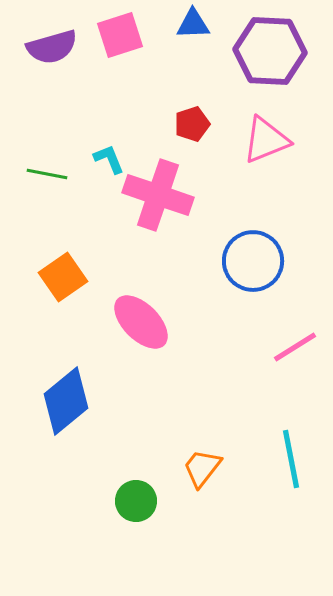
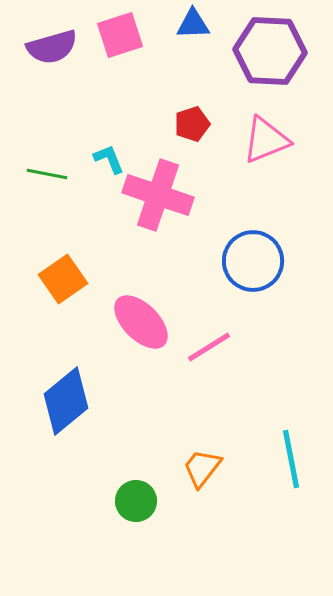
orange square: moved 2 px down
pink line: moved 86 px left
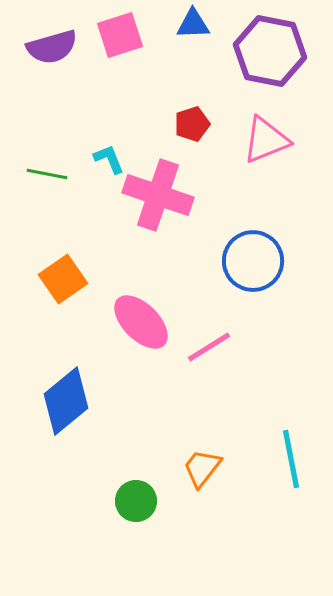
purple hexagon: rotated 8 degrees clockwise
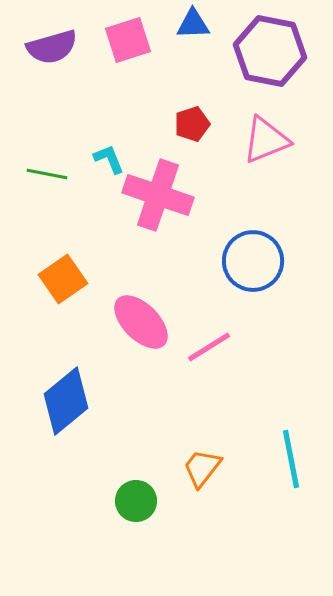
pink square: moved 8 px right, 5 px down
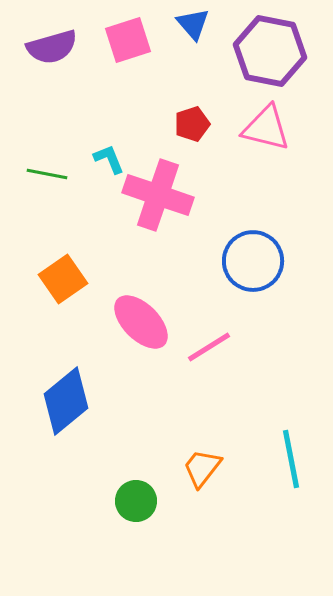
blue triangle: rotated 51 degrees clockwise
pink triangle: moved 12 px up; rotated 36 degrees clockwise
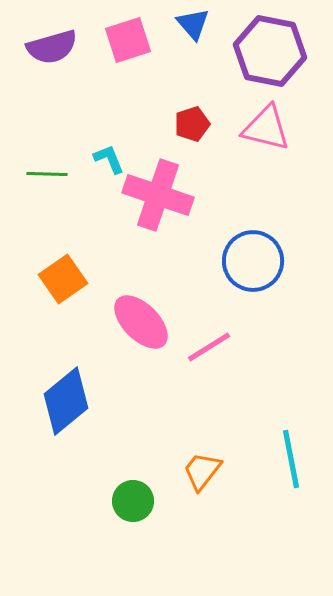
green line: rotated 9 degrees counterclockwise
orange trapezoid: moved 3 px down
green circle: moved 3 px left
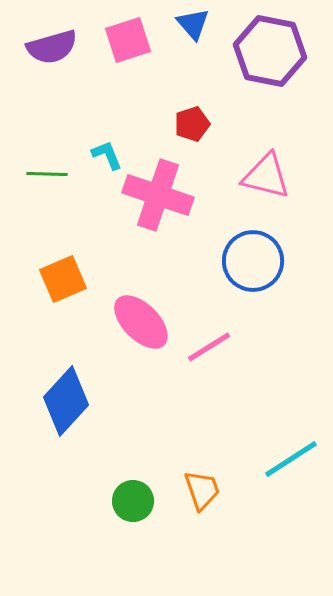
pink triangle: moved 48 px down
cyan L-shape: moved 2 px left, 4 px up
orange square: rotated 12 degrees clockwise
blue diamond: rotated 8 degrees counterclockwise
cyan line: rotated 68 degrees clockwise
orange trapezoid: moved 19 px down; rotated 123 degrees clockwise
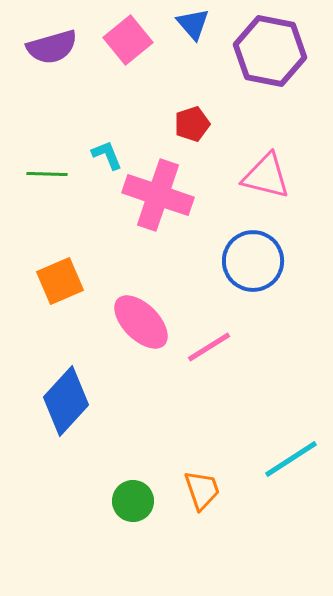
pink square: rotated 21 degrees counterclockwise
orange square: moved 3 px left, 2 px down
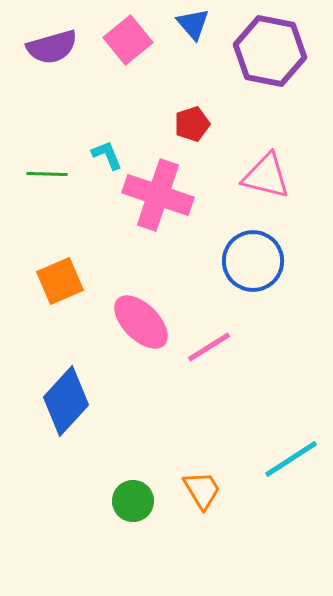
orange trapezoid: rotated 12 degrees counterclockwise
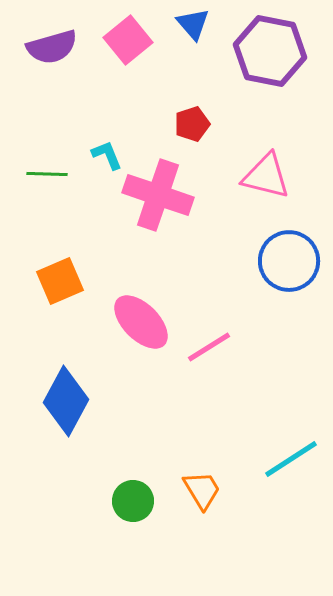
blue circle: moved 36 px right
blue diamond: rotated 14 degrees counterclockwise
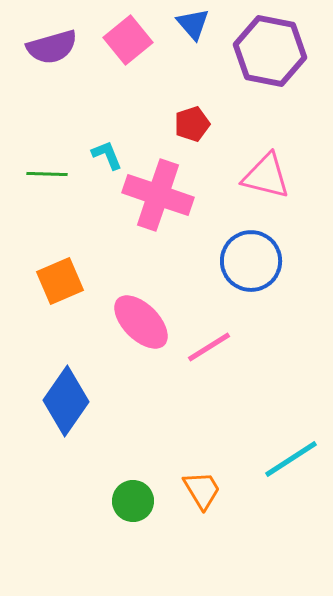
blue circle: moved 38 px left
blue diamond: rotated 6 degrees clockwise
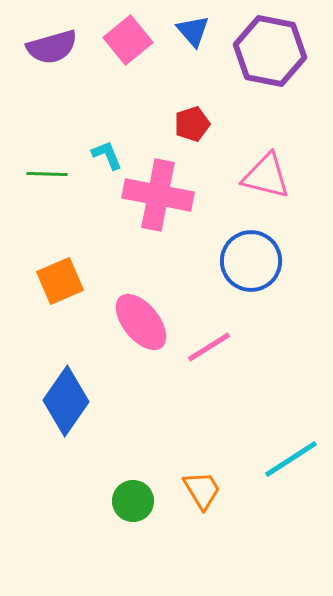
blue triangle: moved 7 px down
pink cross: rotated 8 degrees counterclockwise
pink ellipse: rotated 6 degrees clockwise
